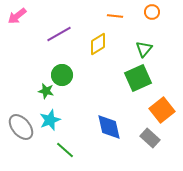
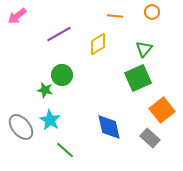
green star: moved 1 px left, 1 px up
cyan star: rotated 20 degrees counterclockwise
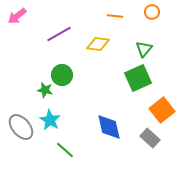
yellow diamond: rotated 40 degrees clockwise
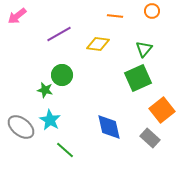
orange circle: moved 1 px up
gray ellipse: rotated 12 degrees counterclockwise
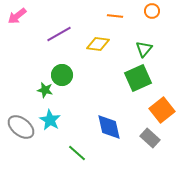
green line: moved 12 px right, 3 px down
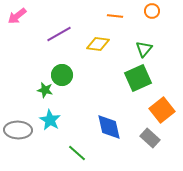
gray ellipse: moved 3 px left, 3 px down; rotated 36 degrees counterclockwise
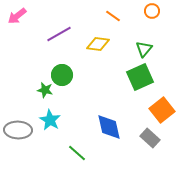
orange line: moved 2 px left; rotated 28 degrees clockwise
green square: moved 2 px right, 1 px up
